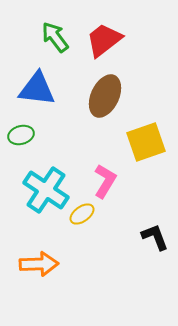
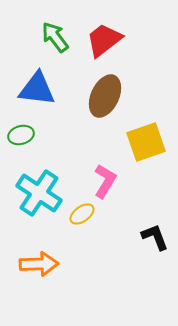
cyan cross: moved 7 px left, 3 px down
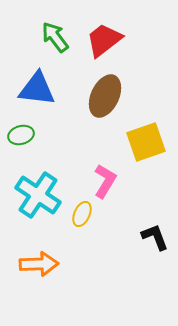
cyan cross: moved 1 px left, 2 px down
yellow ellipse: rotated 30 degrees counterclockwise
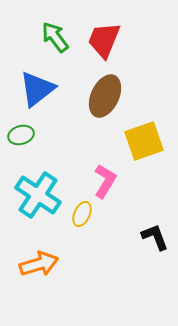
red trapezoid: rotated 30 degrees counterclockwise
blue triangle: rotated 45 degrees counterclockwise
yellow square: moved 2 px left, 1 px up
orange arrow: rotated 15 degrees counterclockwise
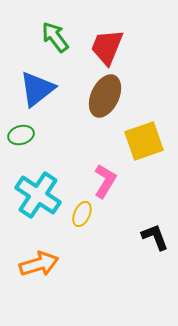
red trapezoid: moved 3 px right, 7 px down
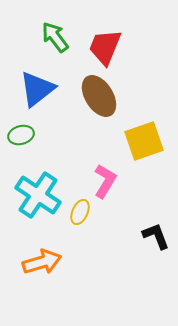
red trapezoid: moved 2 px left
brown ellipse: moved 6 px left; rotated 57 degrees counterclockwise
yellow ellipse: moved 2 px left, 2 px up
black L-shape: moved 1 px right, 1 px up
orange arrow: moved 3 px right, 2 px up
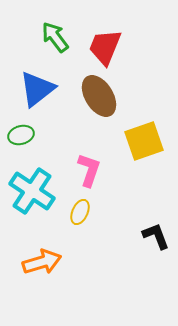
pink L-shape: moved 16 px left, 11 px up; rotated 12 degrees counterclockwise
cyan cross: moved 6 px left, 4 px up
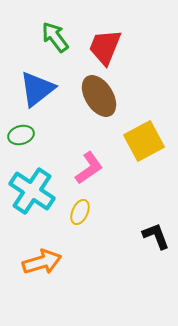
yellow square: rotated 9 degrees counterclockwise
pink L-shape: moved 2 px up; rotated 36 degrees clockwise
